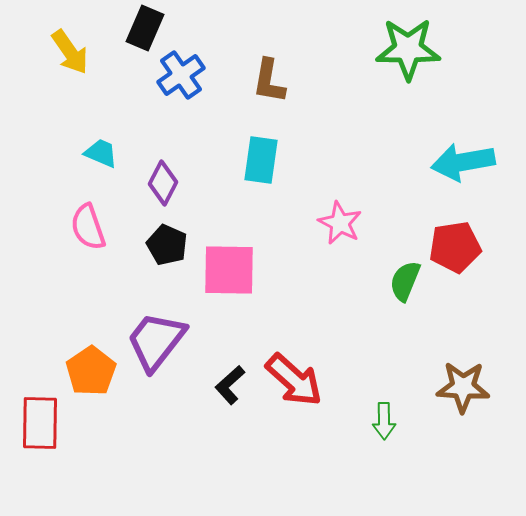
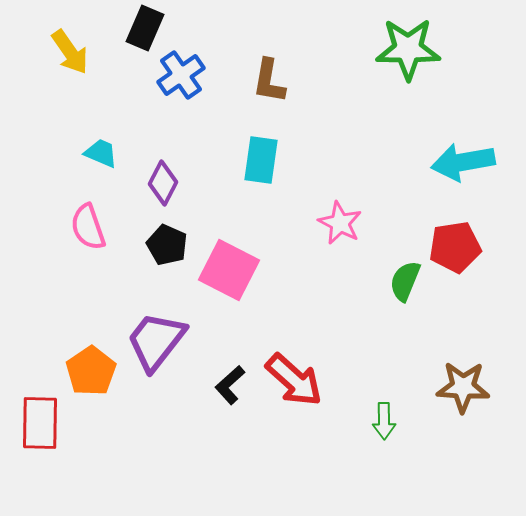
pink square: rotated 26 degrees clockwise
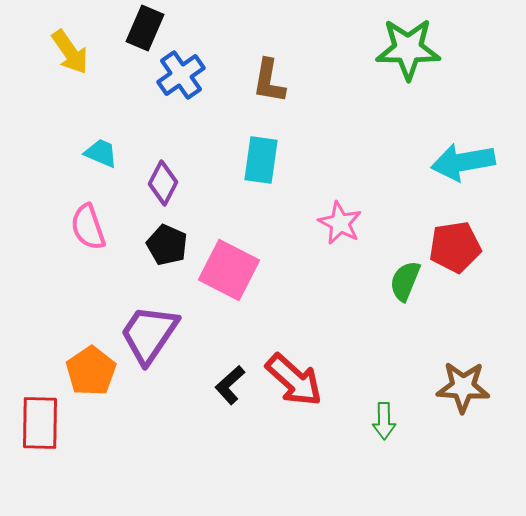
purple trapezoid: moved 7 px left, 7 px up; rotated 4 degrees counterclockwise
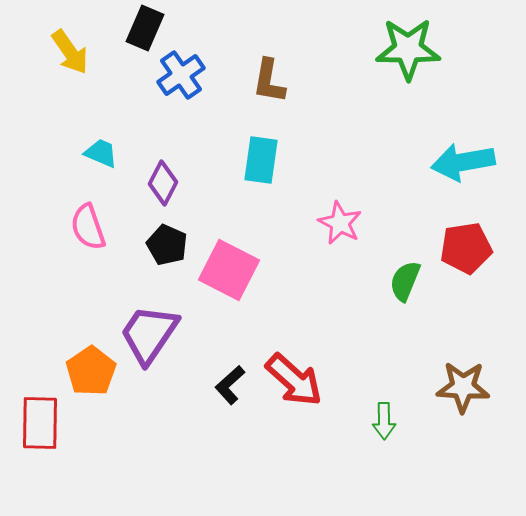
red pentagon: moved 11 px right, 1 px down
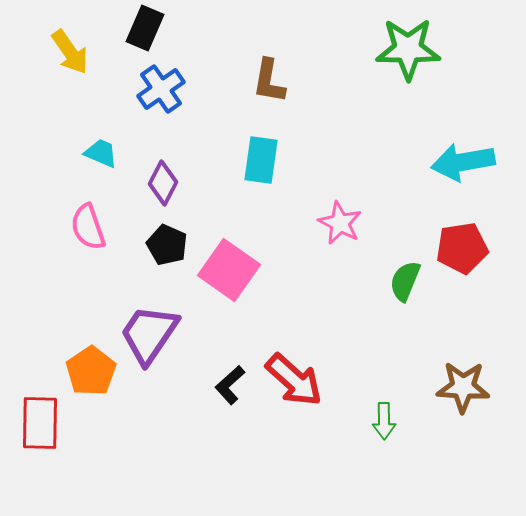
blue cross: moved 20 px left, 14 px down
red pentagon: moved 4 px left
pink square: rotated 8 degrees clockwise
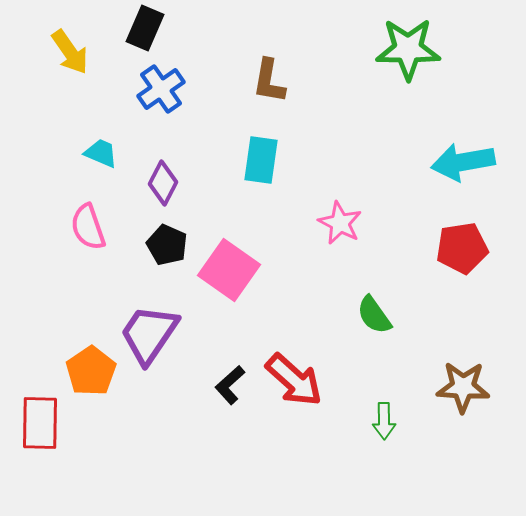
green semicircle: moved 31 px left, 34 px down; rotated 57 degrees counterclockwise
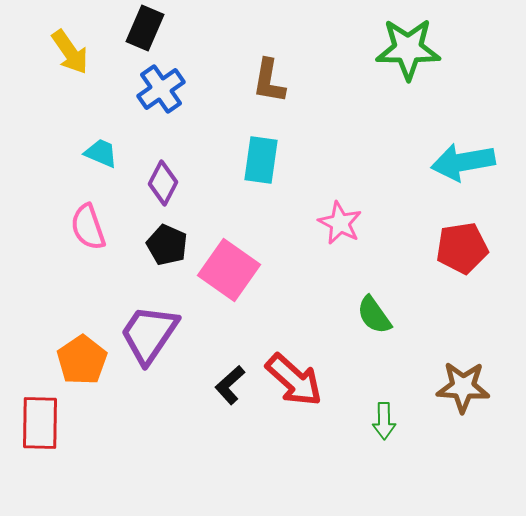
orange pentagon: moved 9 px left, 11 px up
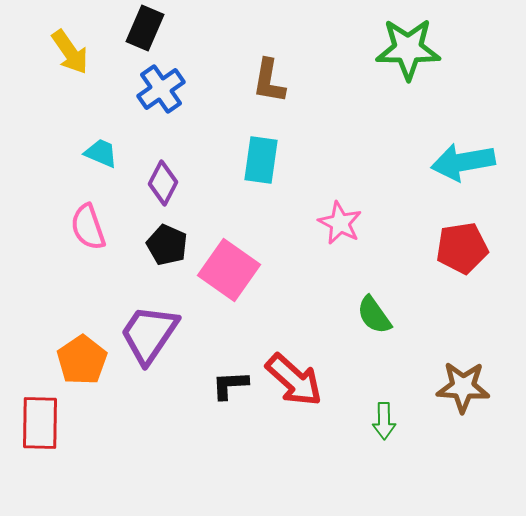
black L-shape: rotated 39 degrees clockwise
